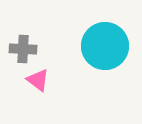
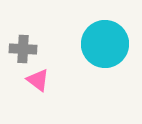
cyan circle: moved 2 px up
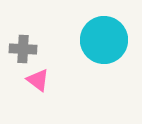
cyan circle: moved 1 px left, 4 px up
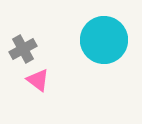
gray cross: rotated 32 degrees counterclockwise
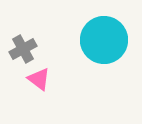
pink triangle: moved 1 px right, 1 px up
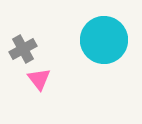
pink triangle: rotated 15 degrees clockwise
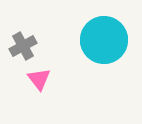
gray cross: moved 3 px up
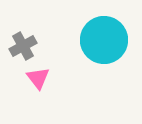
pink triangle: moved 1 px left, 1 px up
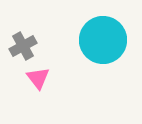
cyan circle: moved 1 px left
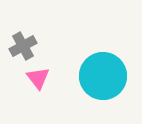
cyan circle: moved 36 px down
